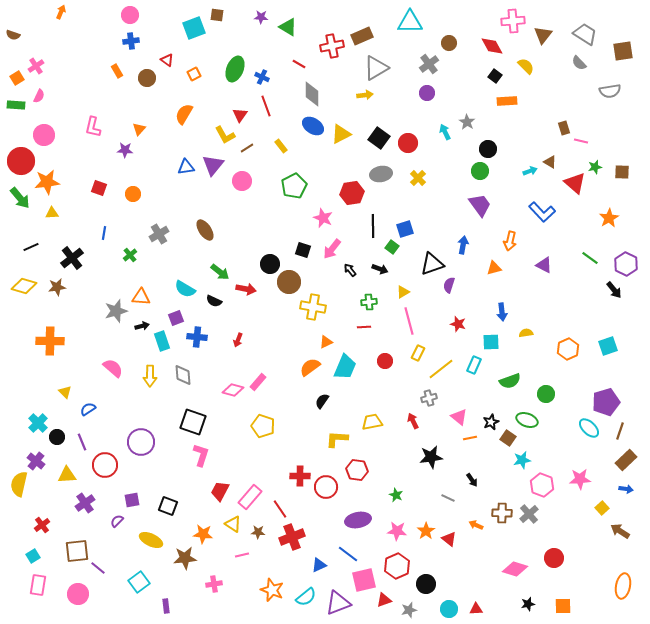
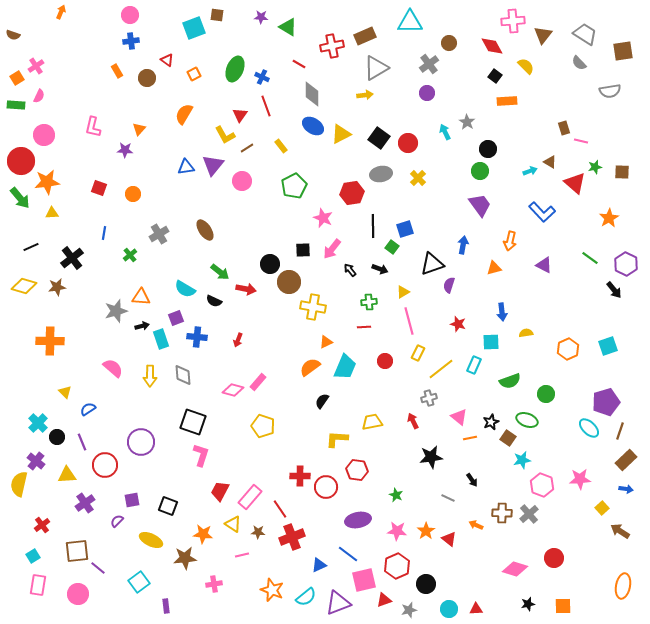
brown rectangle at (362, 36): moved 3 px right
black square at (303, 250): rotated 21 degrees counterclockwise
cyan rectangle at (162, 341): moved 1 px left, 2 px up
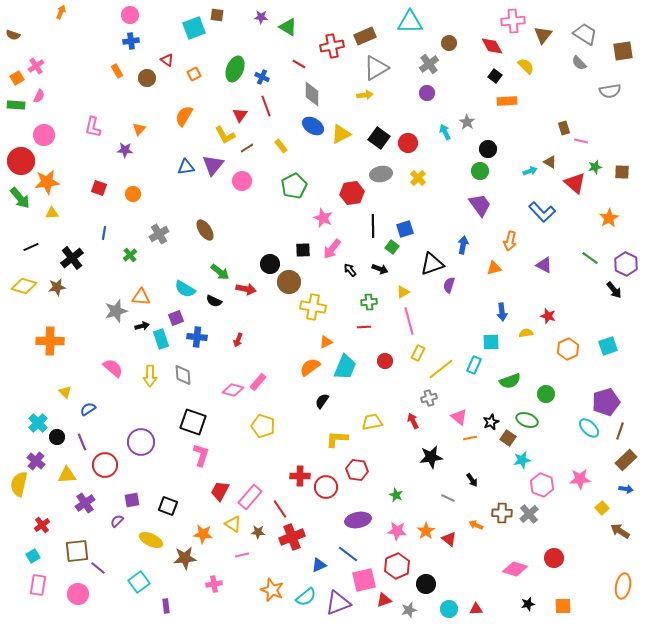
orange semicircle at (184, 114): moved 2 px down
red star at (458, 324): moved 90 px right, 8 px up
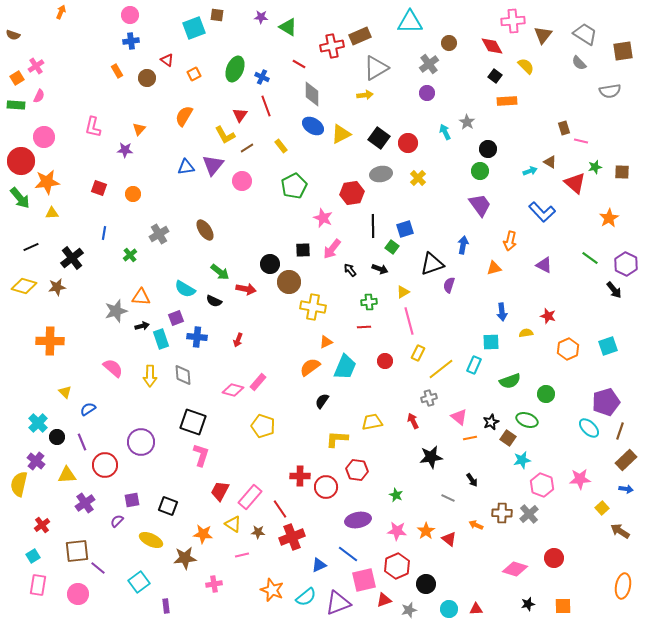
brown rectangle at (365, 36): moved 5 px left
pink circle at (44, 135): moved 2 px down
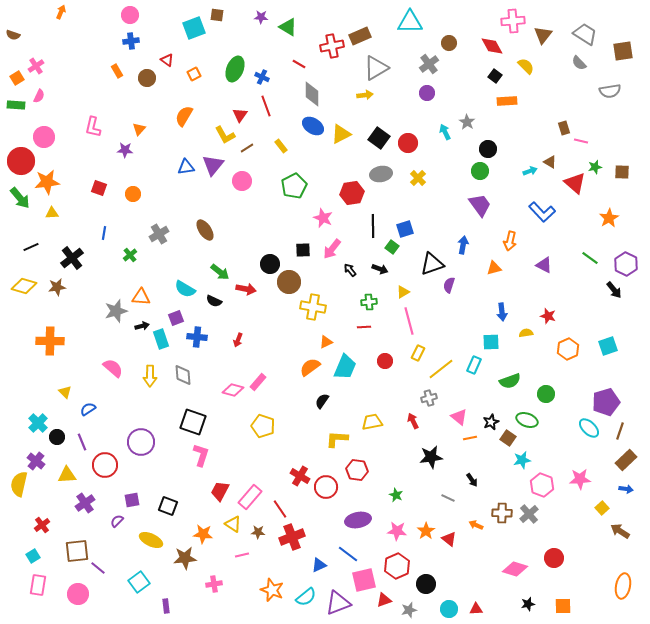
red cross at (300, 476): rotated 30 degrees clockwise
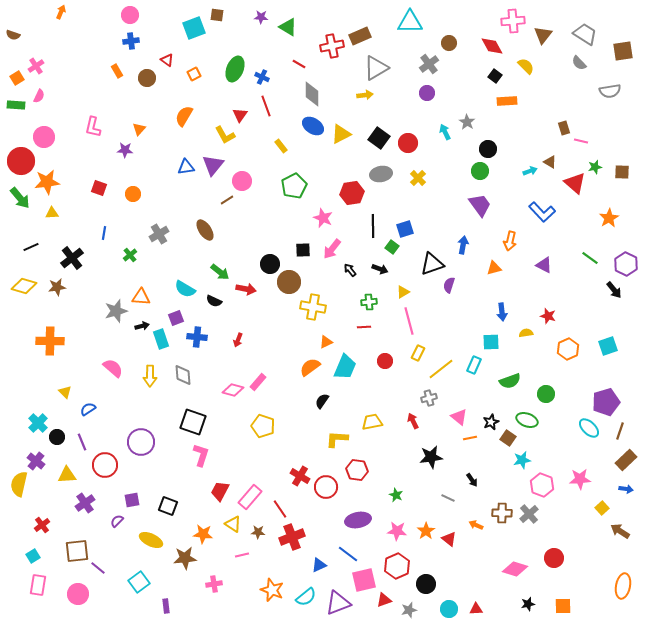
brown line at (247, 148): moved 20 px left, 52 px down
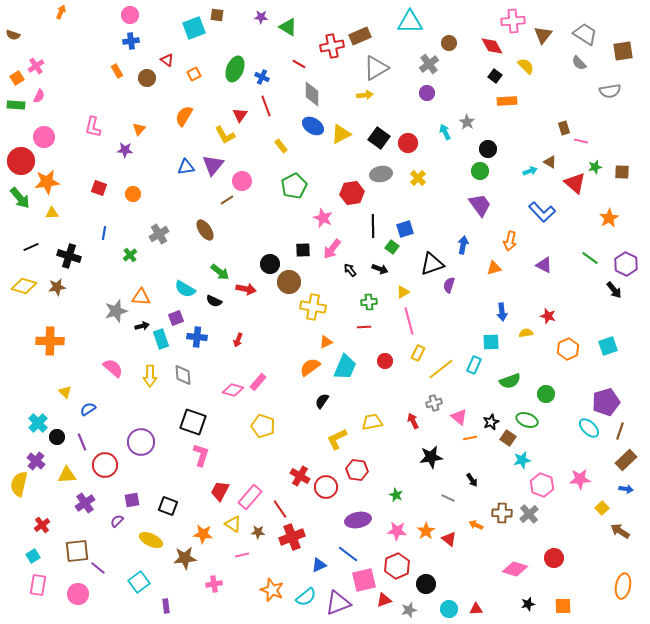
black cross at (72, 258): moved 3 px left, 2 px up; rotated 35 degrees counterclockwise
gray cross at (429, 398): moved 5 px right, 5 px down
yellow L-shape at (337, 439): rotated 30 degrees counterclockwise
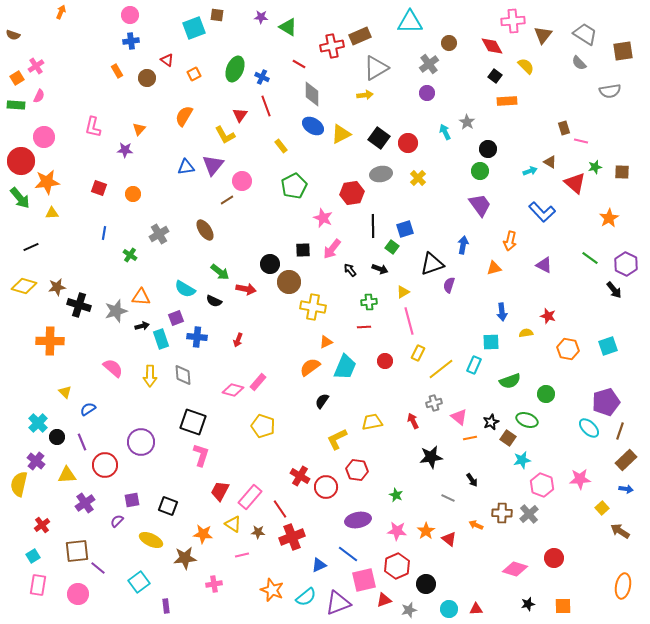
green cross at (130, 255): rotated 16 degrees counterclockwise
black cross at (69, 256): moved 10 px right, 49 px down
orange hexagon at (568, 349): rotated 25 degrees counterclockwise
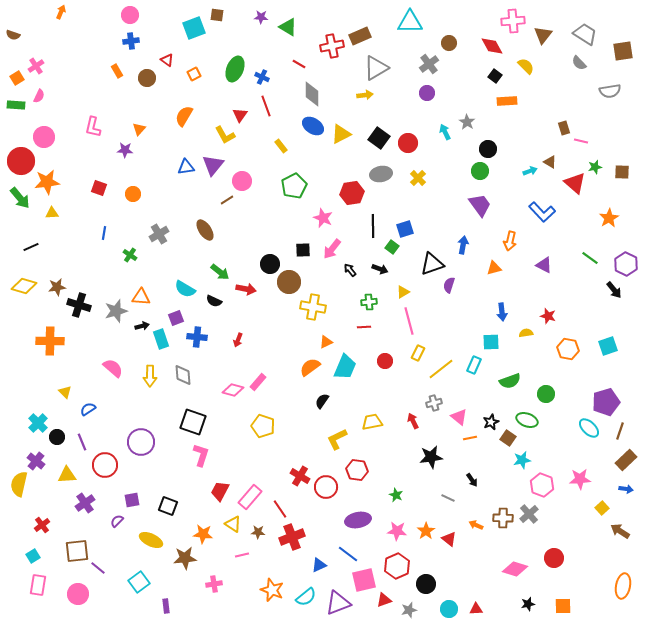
brown cross at (502, 513): moved 1 px right, 5 px down
